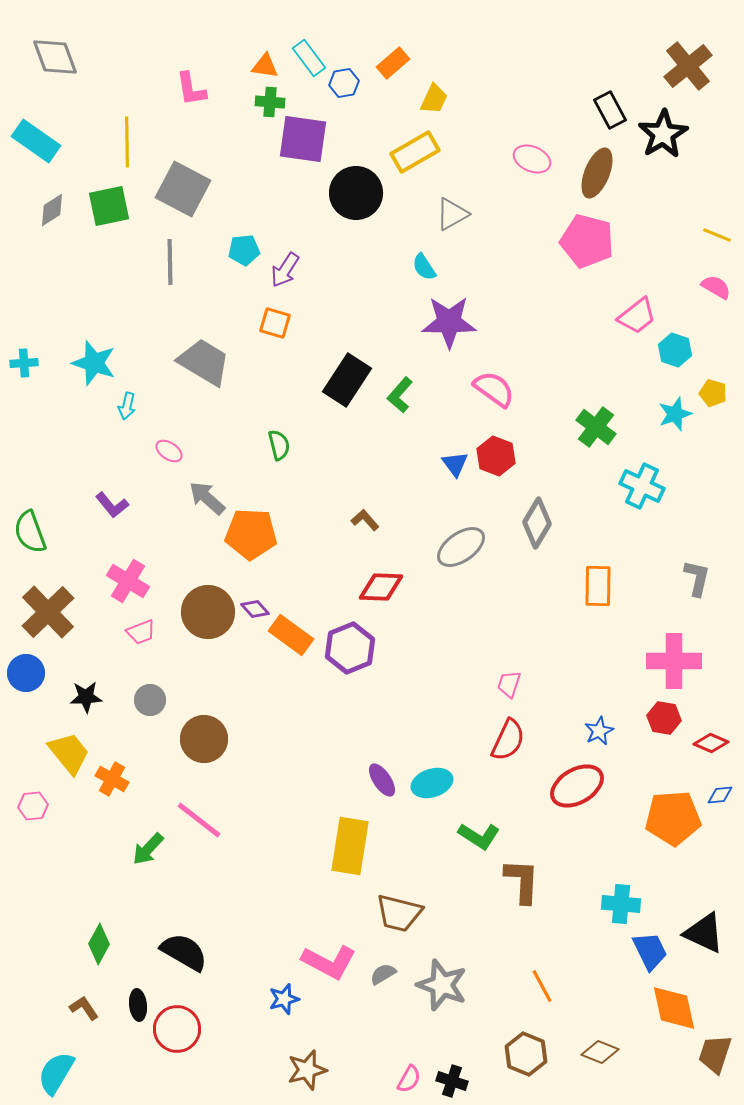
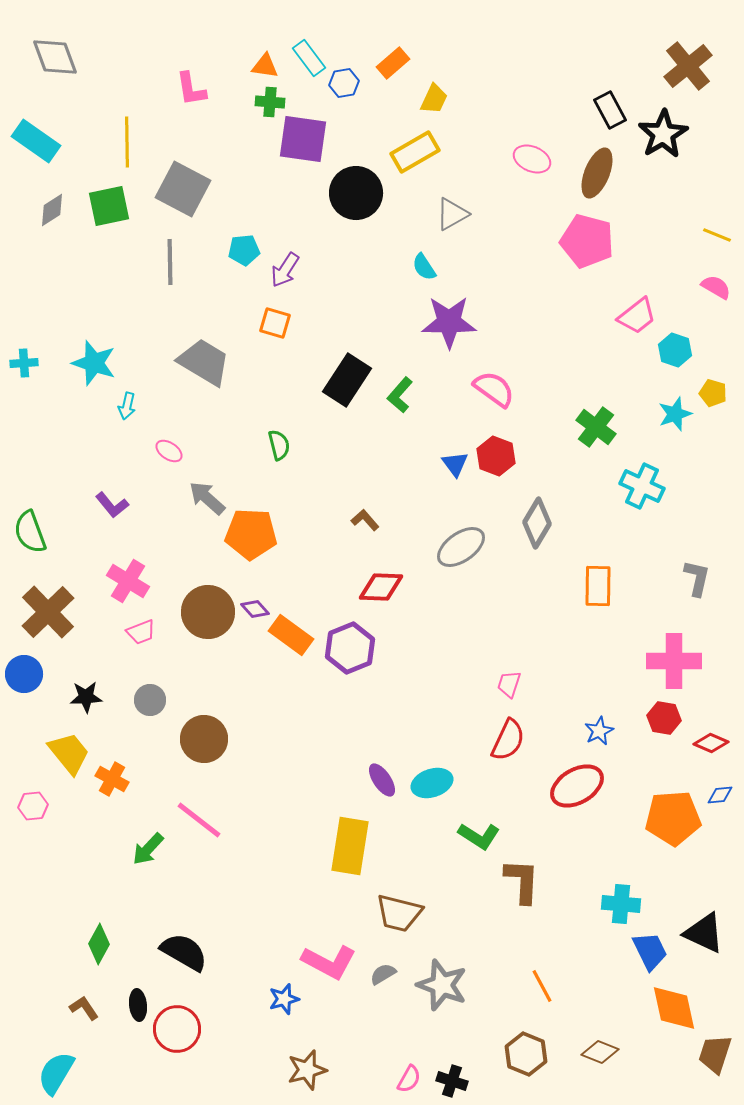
blue circle at (26, 673): moved 2 px left, 1 px down
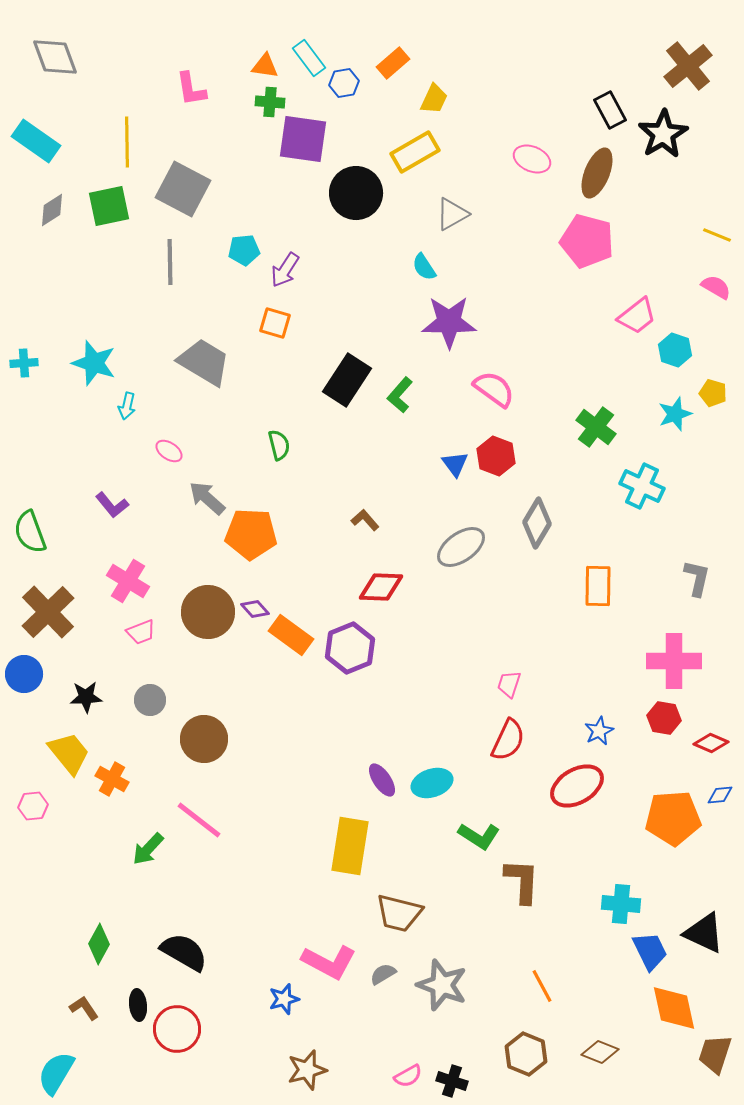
pink semicircle at (409, 1079): moved 1 px left, 3 px up; rotated 32 degrees clockwise
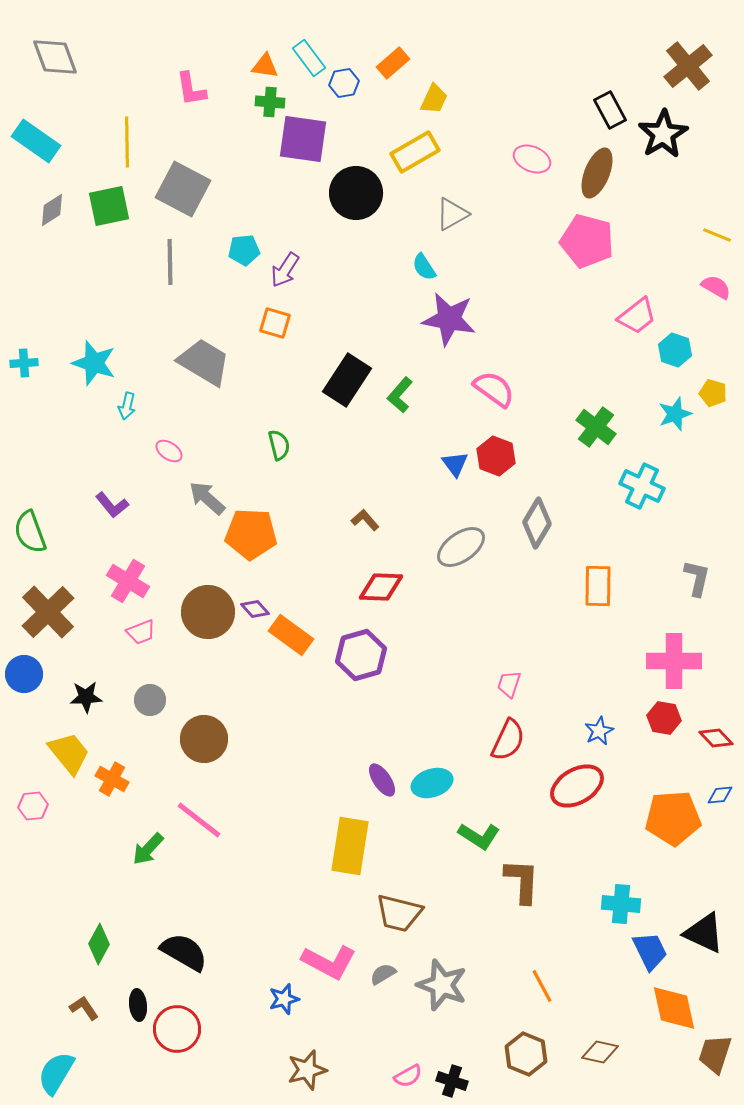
purple star at (449, 322): moved 3 px up; rotated 10 degrees clockwise
purple hexagon at (350, 648): moved 11 px right, 7 px down; rotated 6 degrees clockwise
red diamond at (711, 743): moved 5 px right, 5 px up; rotated 24 degrees clockwise
brown diamond at (600, 1052): rotated 9 degrees counterclockwise
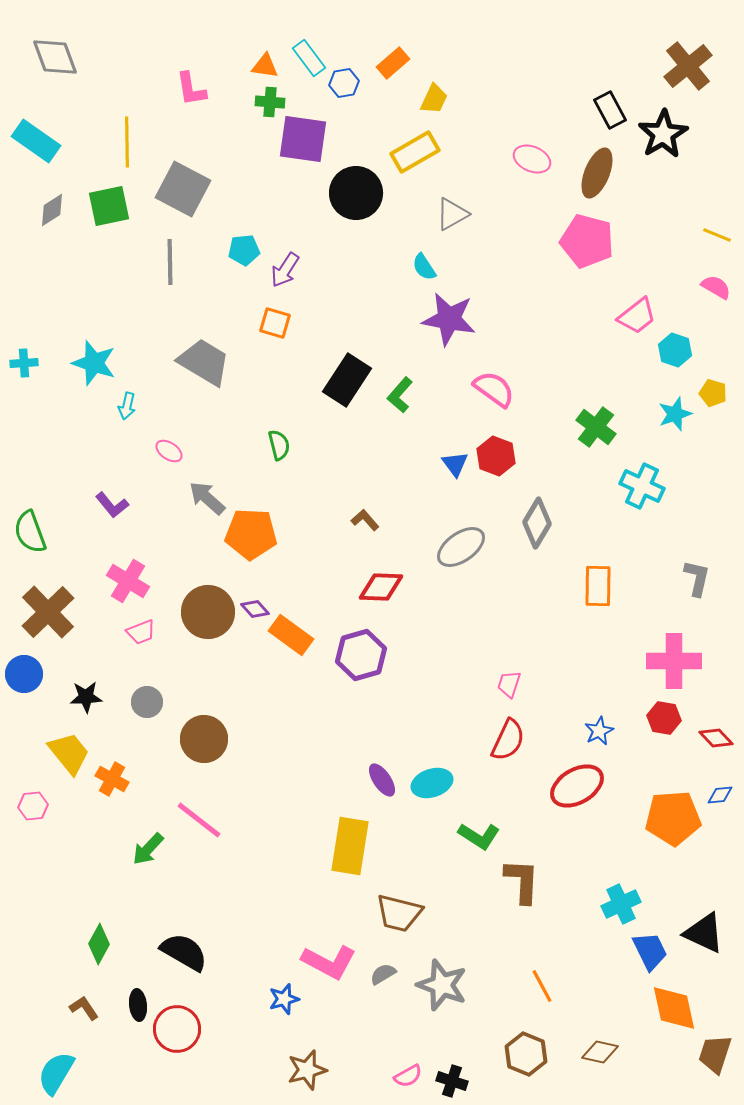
gray circle at (150, 700): moved 3 px left, 2 px down
cyan cross at (621, 904): rotated 30 degrees counterclockwise
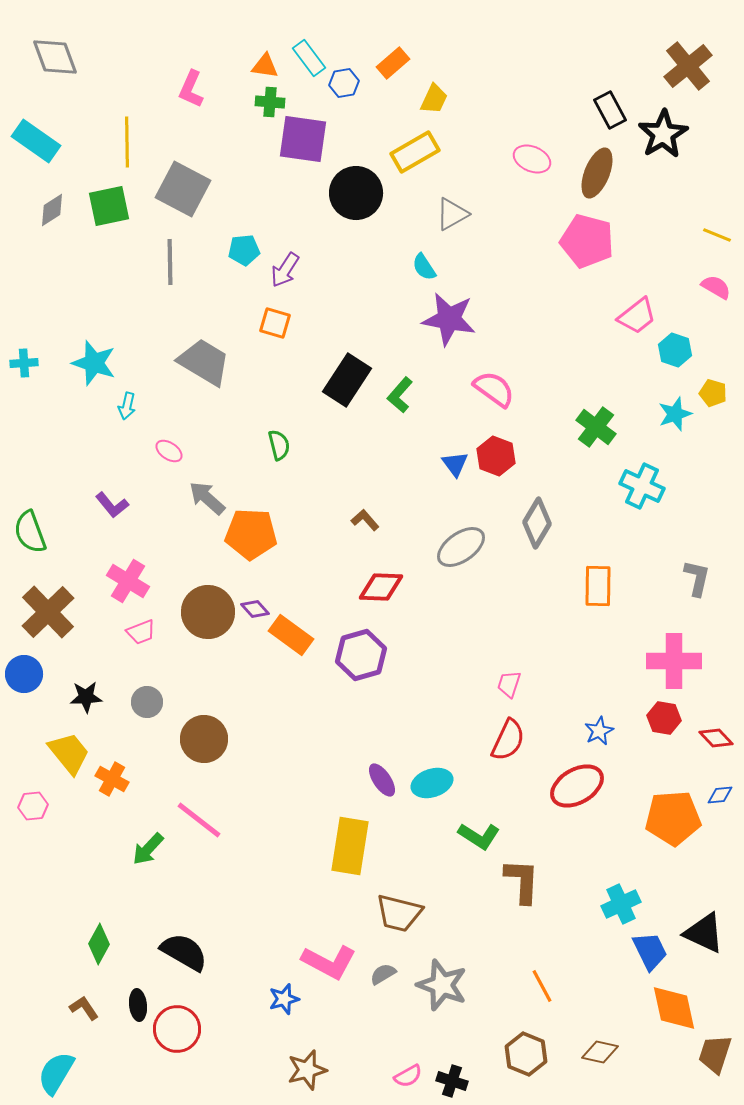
pink L-shape at (191, 89): rotated 33 degrees clockwise
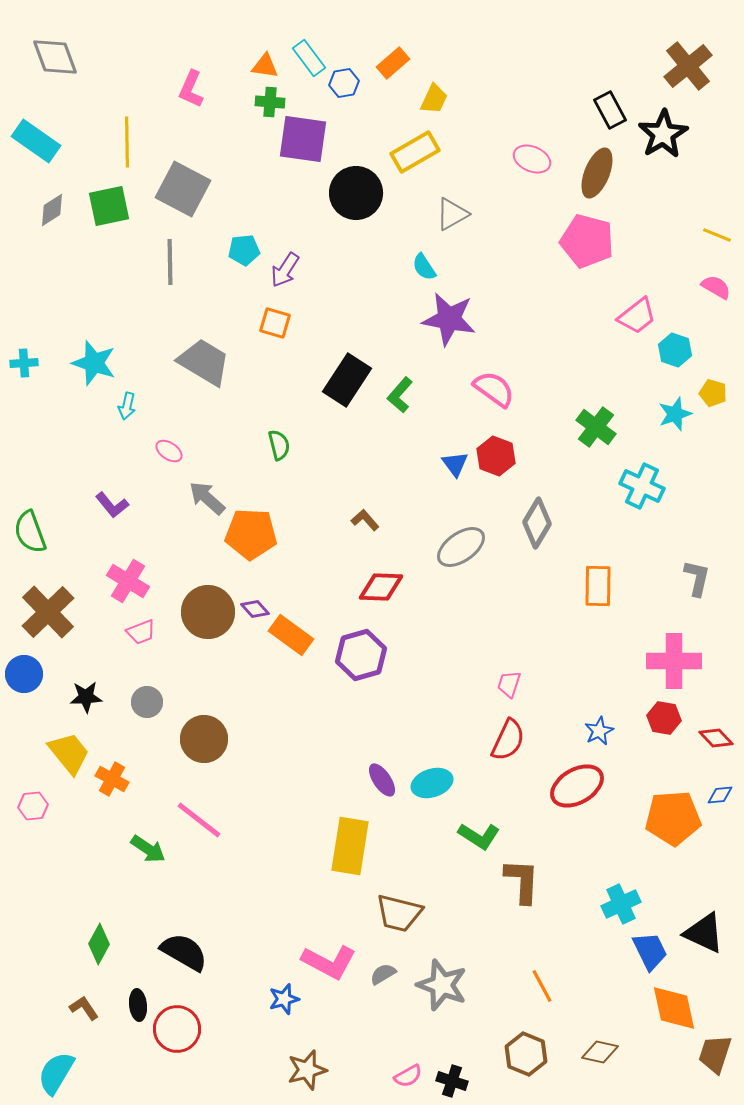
green arrow at (148, 849): rotated 99 degrees counterclockwise
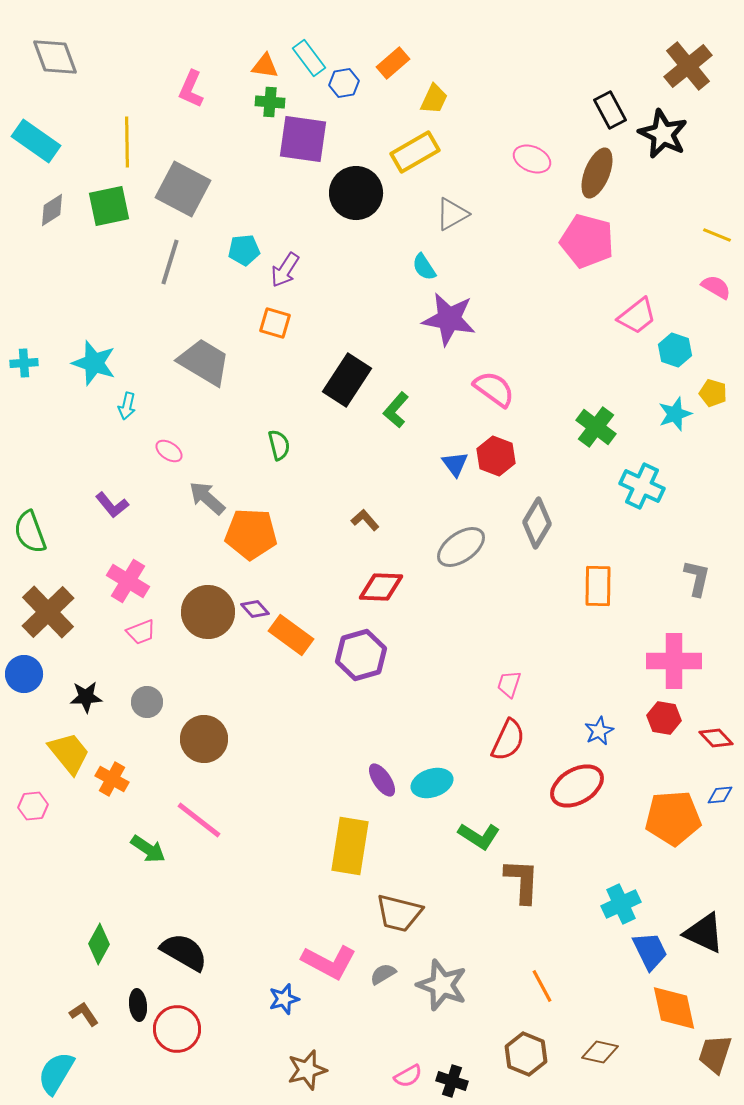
black star at (663, 134): rotated 15 degrees counterclockwise
gray line at (170, 262): rotated 18 degrees clockwise
green L-shape at (400, 395): moved 4 px left, 15 px down
brown L-shape at (84, 1008): moved 6 px down
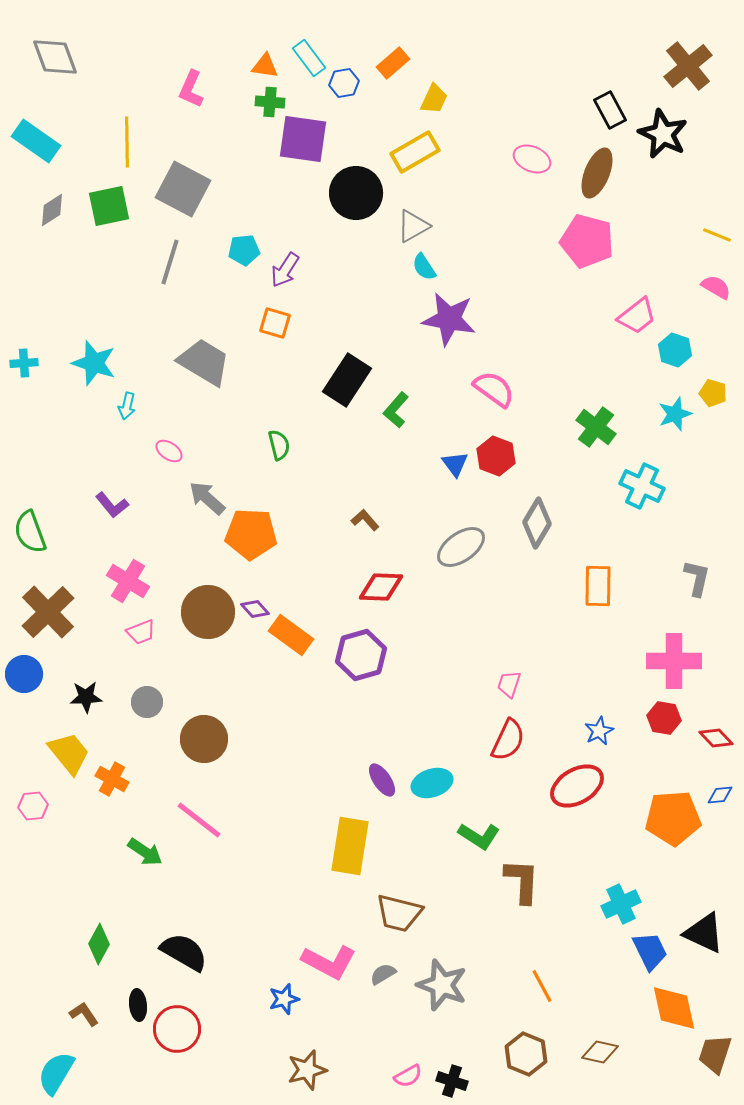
gray triangle at (452, 214): moved 39 px left, 12 px down
green arrow at (148, 849): moved 3 px left, 3 px down
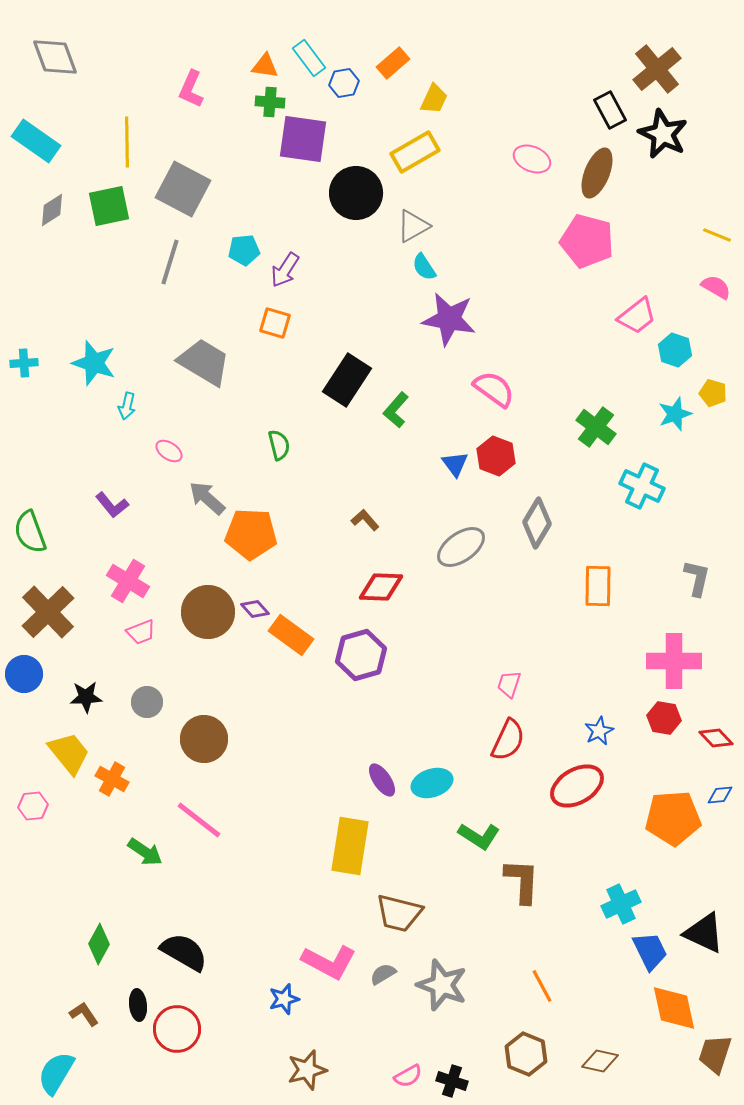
brown cross at (688, 66): moved 31 px left, 3 px down
brown diamond at (600, 1052): moved 9 px down
